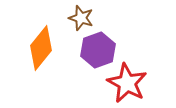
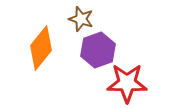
brown star: moved 1 px down
red star: rotated 27 degrees counterclockwise
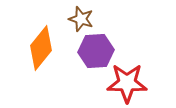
purple hexagon: moved 2 px left, 1 px down; rotated 16 degrees clockwise
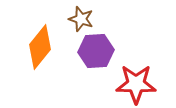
orange diamond: moved 1 px left, 1 px up
red star: moved 9 px right, 1 px down
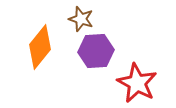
red star: moved 1 px right, 1 px up; rotated 27 degrees clockwise
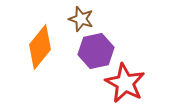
purple hexagon: rotated 8 degrees counterclockwise
red star: moved 12 px left
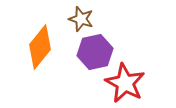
purple hexagon: moved 1 px left, 1 px down
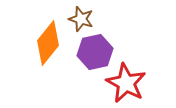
orange diamond: moved 8 px right, 4 px up
red star: moved 1 px right
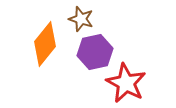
orange diamond: moved 3 px left, 1 px down
